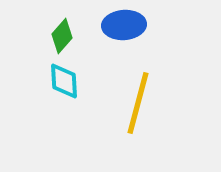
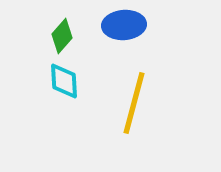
yellow line: moved 4 px left
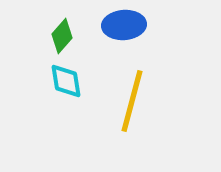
cyan diamond: moved 2 px right; rotated 6 degrees counterclockwise
yellow line: moved 2 px left, 2 px up
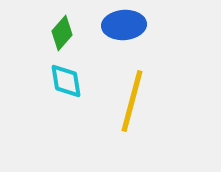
green diamond: moved 3 px up
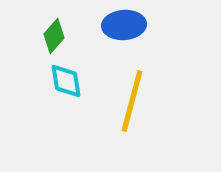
green diamond: moved 8 px left, 3 px down
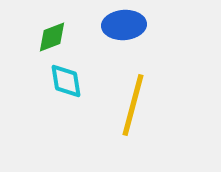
green diamond: moved 2 px left, 1 px down; rotated 28 degrees clockwise
yellow line: moved 1 px right, 4 px down
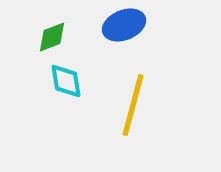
blue ellipse: rotated 18 degrees counterclockwise
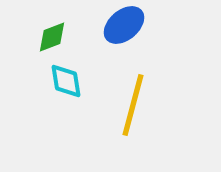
blue ellipse: rotated 18 degrees counterclockwise
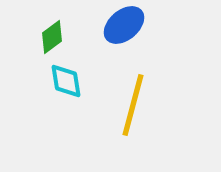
green diamond: rotated 16 degrees counterclockwise
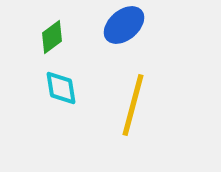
cyan diamond: moved 5 px left, 7 px down
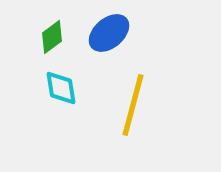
blue ellipse: moved 15 px left, 8 px down
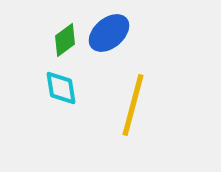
green diamond: moved 13 px right, 3 px down
